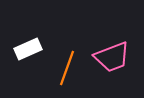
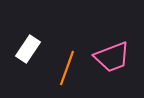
white rectangle: rotated 32 degrees counterclockwise
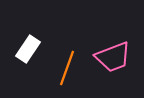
pink trapezoid: moved 1 px right
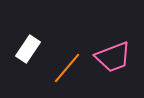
orange line: rotated 20 degrees clockwise
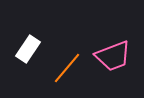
pink trapezoid: moved 1 px up
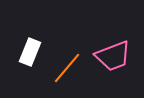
white rectangle: moved 2 px right, 3 px down; rotated 12 degrees counterclockwise
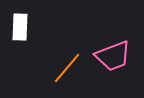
white rectangle: moved 10 px left, 25 px up; rotated 20 degrees counterclockwise
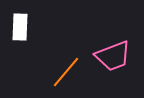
orange line: moved 1 px left, 4 px down
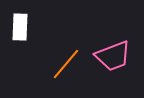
orange line: moved 8 px up
